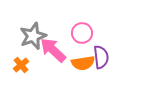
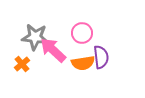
gray star: moved 2 px right, 1 px down; rotated 28 degrees clockwise
orange cross: moved 1 px right, 1 px up
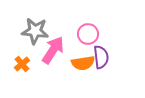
pink circle: moved 6 px right, 1 px down
gray star: moved 6 px up
pink arrow: rotated 80 degrees clockwise
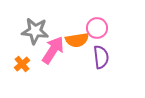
pink circle: moved 9 px right, 6 px up
orange semicircle: moved 6 px left, 23 px up
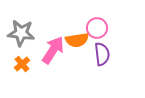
gray star: moved 14 px left, 2 px down
purple semicircle: moved 1 px right, 3 px up
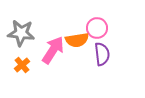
orange cross: moved 1 px down
